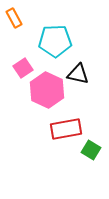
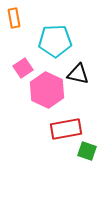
orange rectangle: rotated 18 degrees clockwise
green square: moved 4 px left, 1 px down; rotated 12 degrees counterclockwise
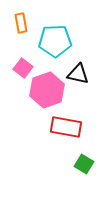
orange rectangle: moved 7 px right, 5 px down
pink square: rotated 18 degrees counterclockwise
pink hexagon: rotated 16 degrees clockwise
red rectangle: moved 2 px up; rotated 20 degrees clockwise
green square: moved 3 px left, 13 px down; rotated 12 degrees clockwise
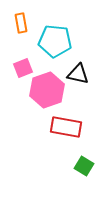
cyan pentagon: rotated 8 degrees clockwise
pink square: rotated 30 degrees clockwise
green square: moved 2 px down
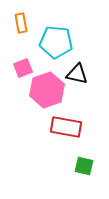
cyan pentagon: moved 1 px right, 1 px down
black triangle: moved 1 px left
green square: rotated 18 degrees counterclockwise
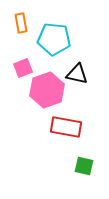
cyan pentagon: moved 2 px left, 3 px up
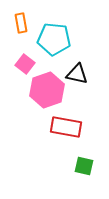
pink square: moved 2 px right, 4 px up; rotated 30 degrees counterclockwise
